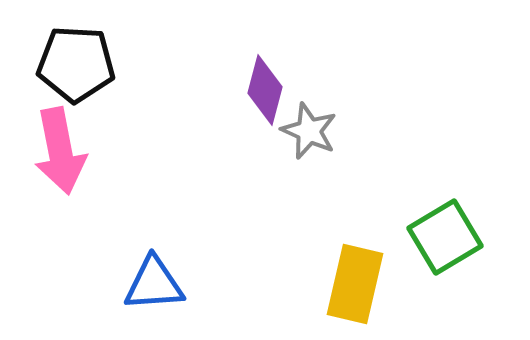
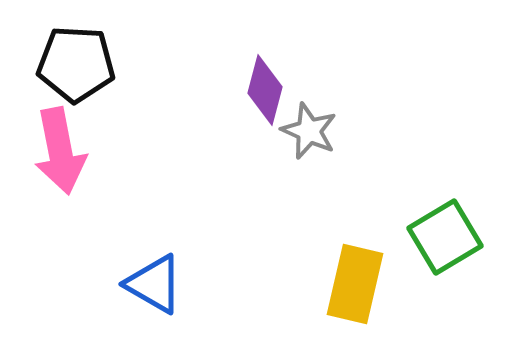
blue triangle: rotated 34 degrees clockwise
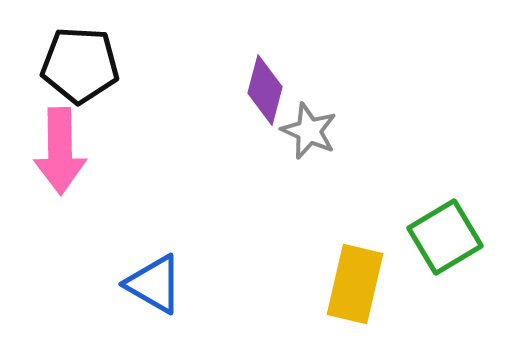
black pentagon: moved 4 px right, 1 px down
pink arrow: rotated 10 degrees clockwise
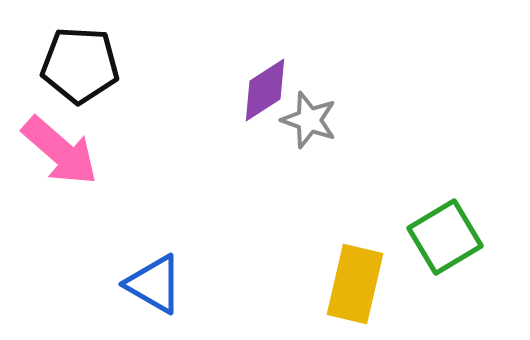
purple diamond: rotated 42 degrees clockwise
gray star: moved 11 px up; rotated 4 degrees counterclockwise
pink arrow: rotated 48 degrees counterclockwise
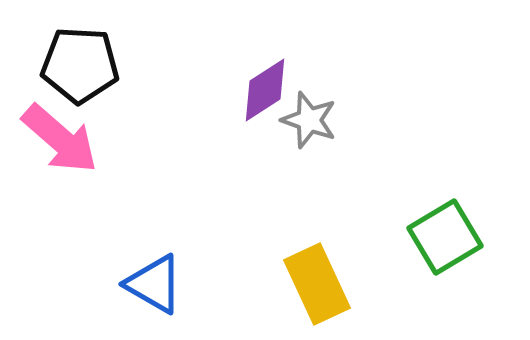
pink arrow: moved 12 px up
yellow rectangle: moved 38 px left; rotated 38 degrees counterclockwise
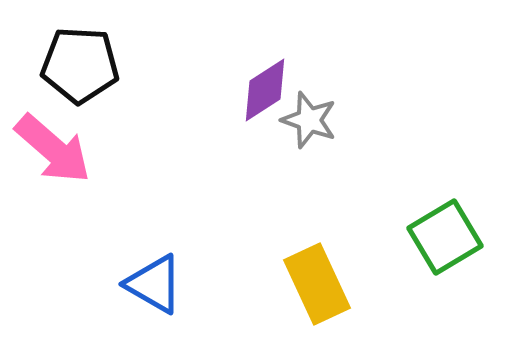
pink arrow: moved 7 px left, 10 px down
